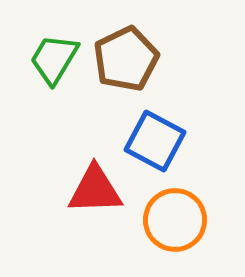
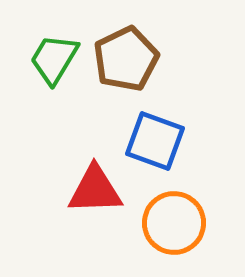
blue square: rotated 8 degrees counterclockwise
orange circle: moved 1 px left, 3 px down
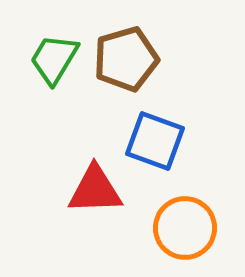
brown pentagon: rotated 10 degrees clockwise
orange circle: moved 11 px right, 5 px down
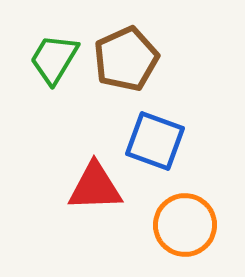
brown pentagon: rotated 8 degrees counterclockwise
red triangle: moved 3 px up
orange circle: moved 3 px up
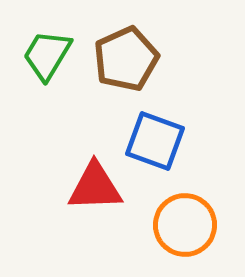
green trapezoid: moved 7 px left, 4 px up
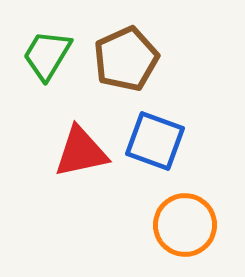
red triangle: moved 14 px left, 35 px up; rotated 10 degrees counterclockwise
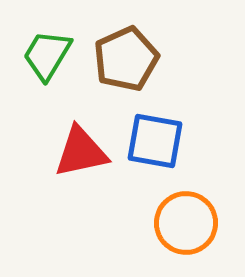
blue square: rotated 10 degrees counterclockwise
orange circle: moved 1 px right, 2 px up
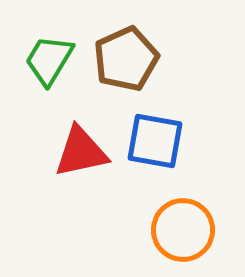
green trapezoid: moved 2 px right, 5 px down
orange circle: moved 3 px left, 7 px down
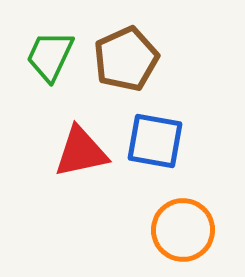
green trapezoid: moved 1 px right, 4 px up; rotated 6 degrees counterclockwise
